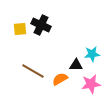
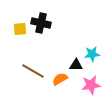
black cross: moved 2 px up; rotated 12 degrees counterclockwise
pink star: moved 1 px down
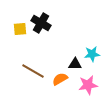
black cross: rotated 18 degrees clockwise
black triangle: moved 1 px left, 1 px up
pink star: moved 3 px left
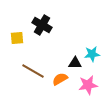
black cross: moved 1 px right, 2 px down
yellow square: moved 3 px left, 9 px down
black triangle: moved 1 px up
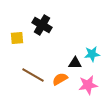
brown line: moved 4 px down
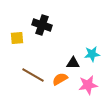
black cross: rotated 12 degrees counterclockwise
black triangle: moved 2 px left
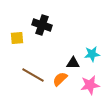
orange semicircle: rotated 14 degrees counterclockwise
pink star: moved 2 px right
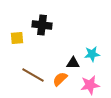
black cross: rotated 12 degrees counterclockwise
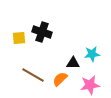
black cross: moved 7 px down; rotated 12 degrees clockwise
yellow square: moved 2 px right
